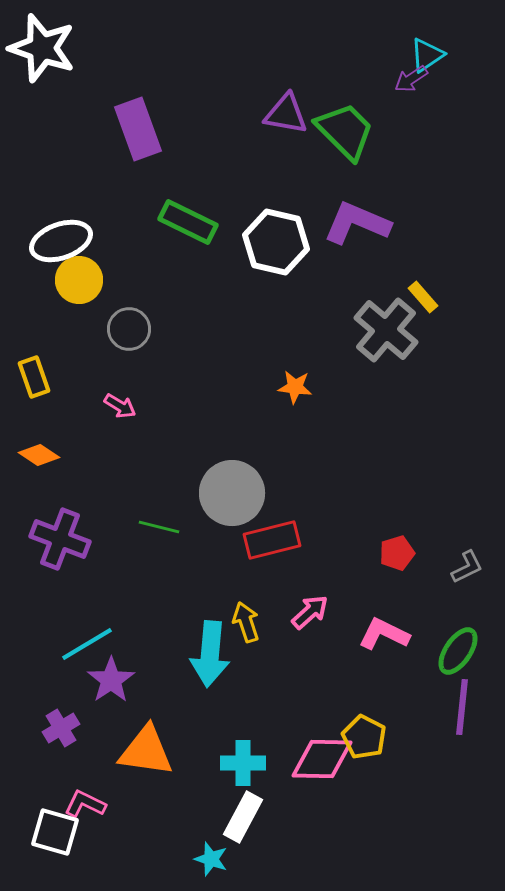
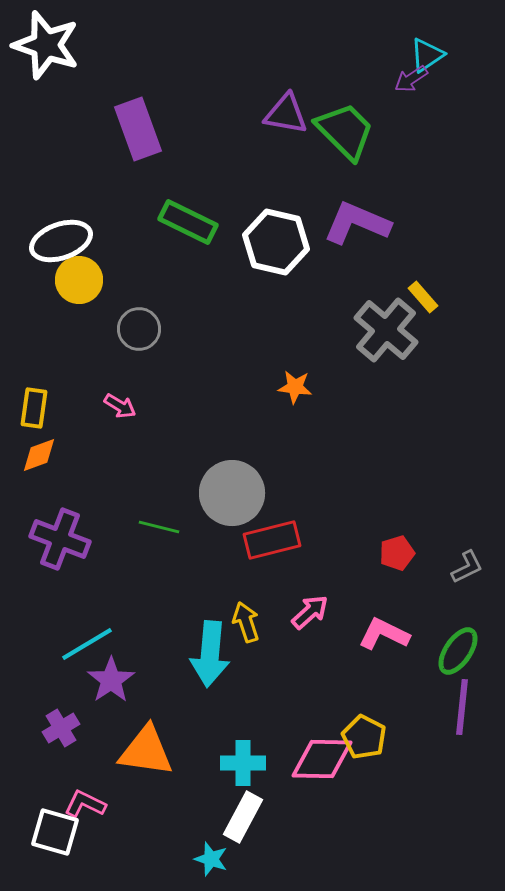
white star at (42, 48): moved 4 px right, 3 px up
gray circle at (129, 329): moved 10 px right
yellow rectangle at (34, 377): moved 31 px down; rotated 27 degrees clockwise
orange diamond at (39, 455): rotated 54 degrees counterclockwise
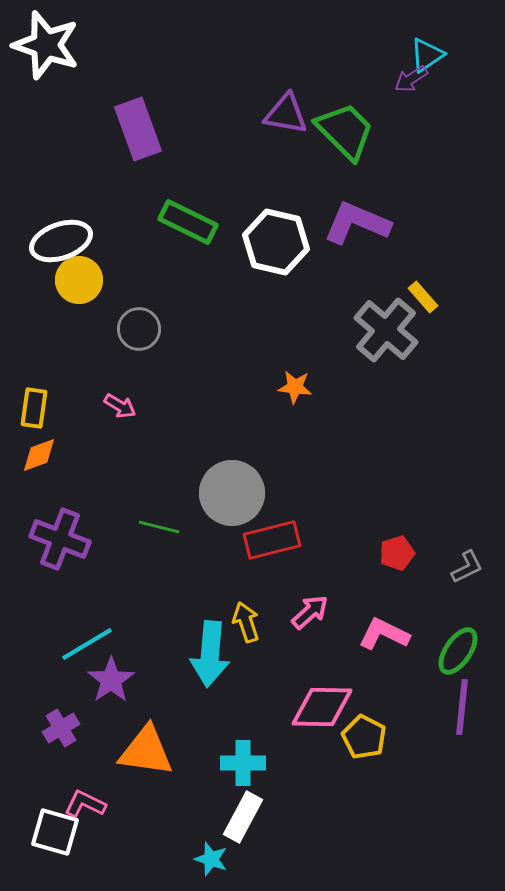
pink diamond at (322, 759): moved 52 px up
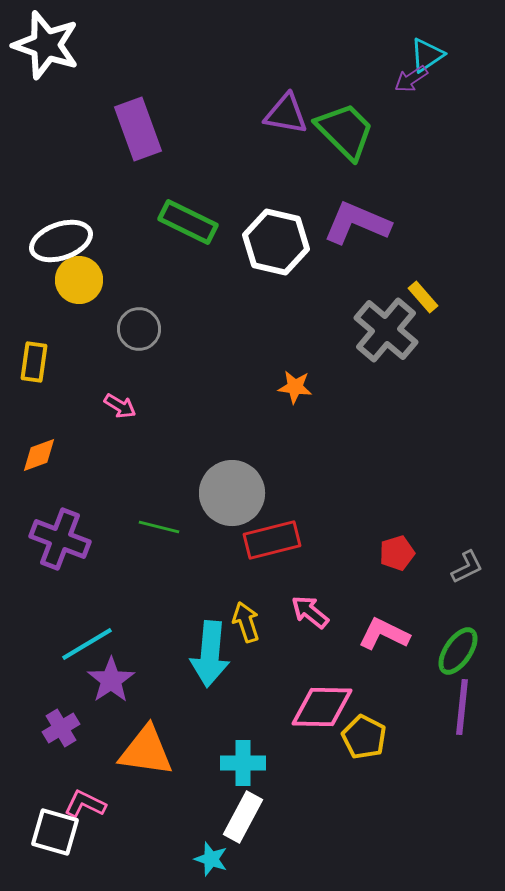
yellow rectangle at (34, 408): moved 46 px up
pink arrow at (310, 612): rotated 99 degrees counterclockwise
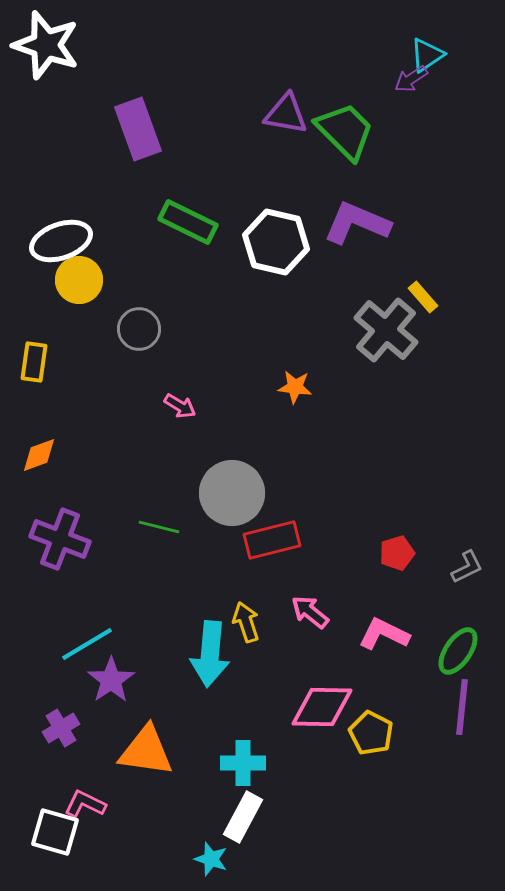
pink arrow at (120, 406): moved 60 px right
yellow pentagon at (364, 737): moved 7 px right, 4 px up
